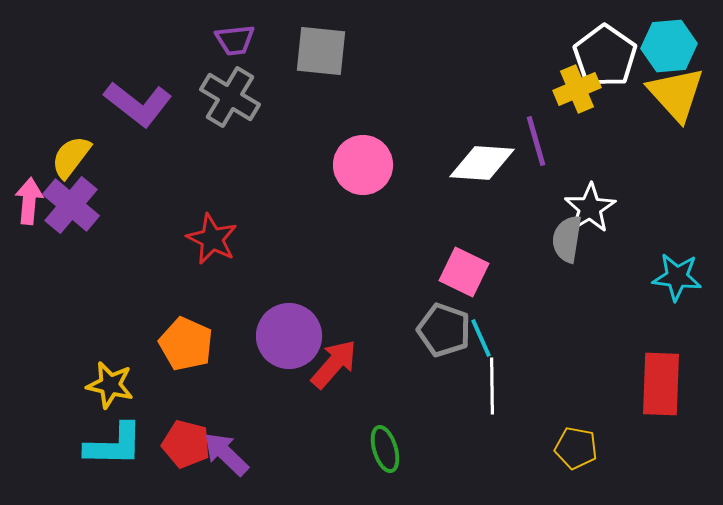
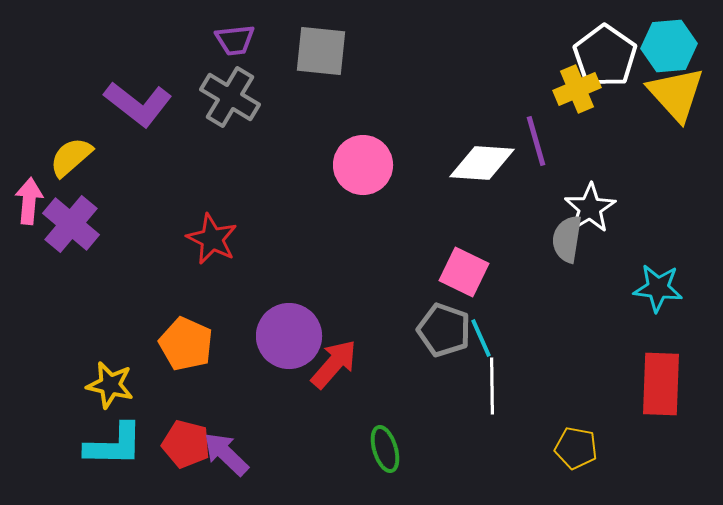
yellow semicircle: rotated 12 degrees clockwise
purple cross: moved 19 px down
cyan star: moved 19 px left, 11 px down
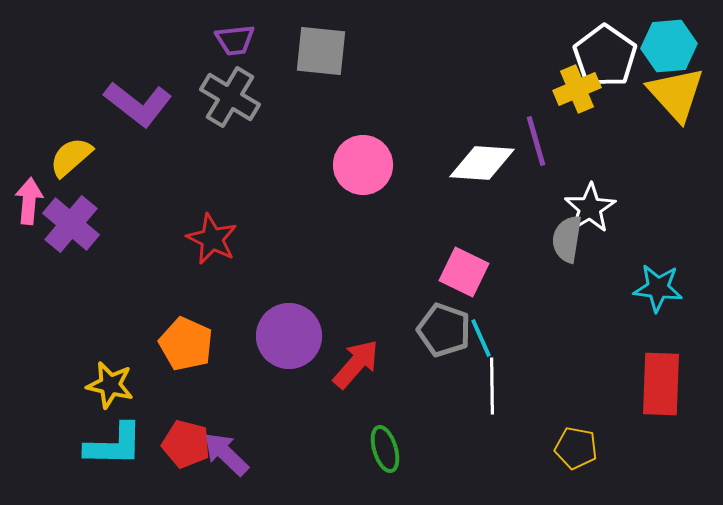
red arrow: moved 22 px right
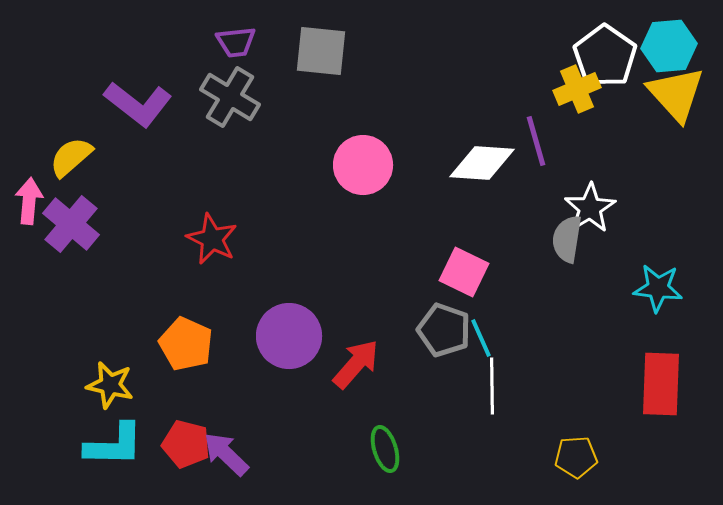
purple trapezoid: moved 1 px right, 2 px down
yellow pentagon: moved 9 px down; rotated 15 degrees counterclockwise
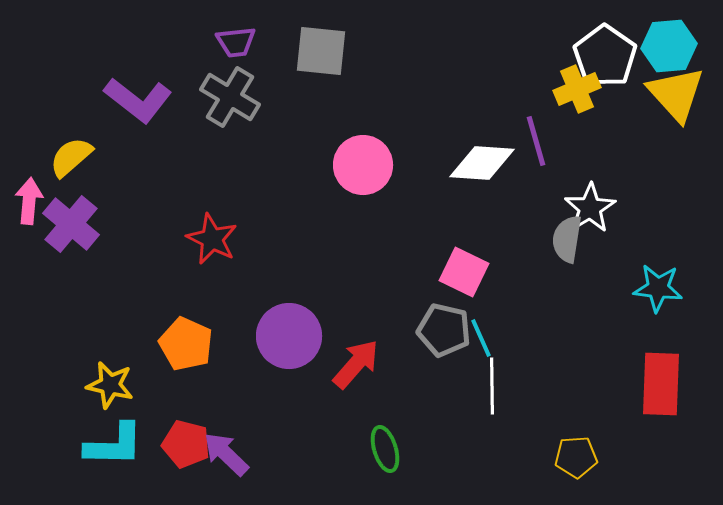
purple L-shape: moved 4 px up
gray pentagon: rotated 6 degrees counterclockwise
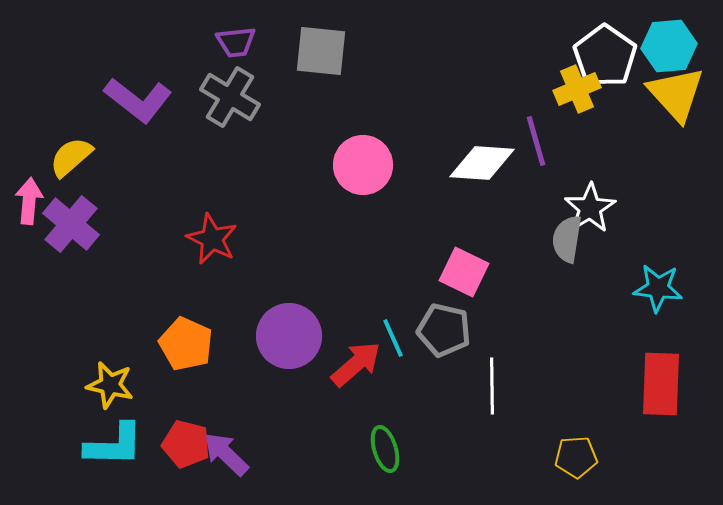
cyan line: moved 88 px left
red arrow: rotated 8 degrees clockwise
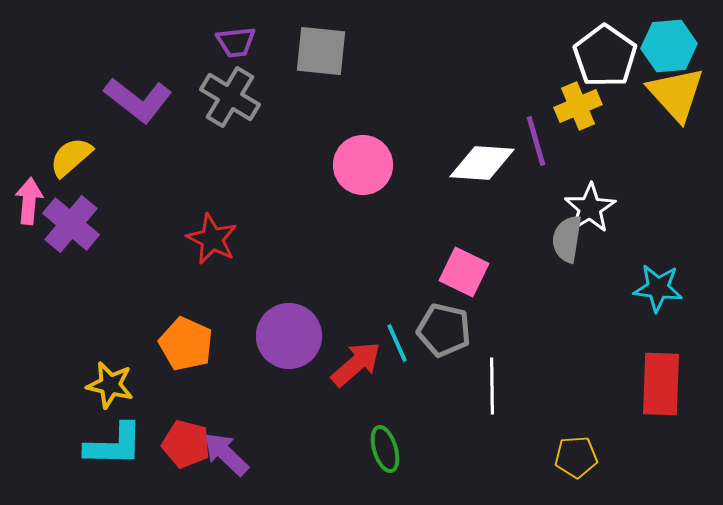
yellow cross: moved 1 px right, 17 px down
cyan line: moved 4 px right, 5 px down
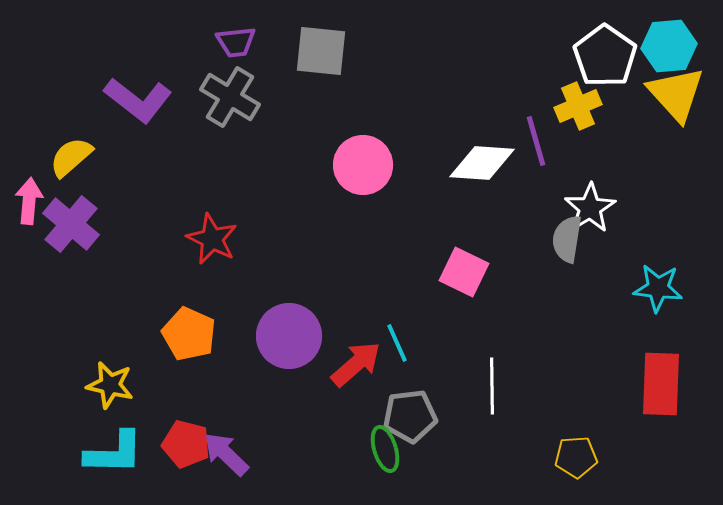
gray pentagon: moved 34 px left, 86 px down; rotated 20 degrees counterclockwise
orange pentagon: moved 3 px right, 10 px up
cyan L-shape: moved 8 px down
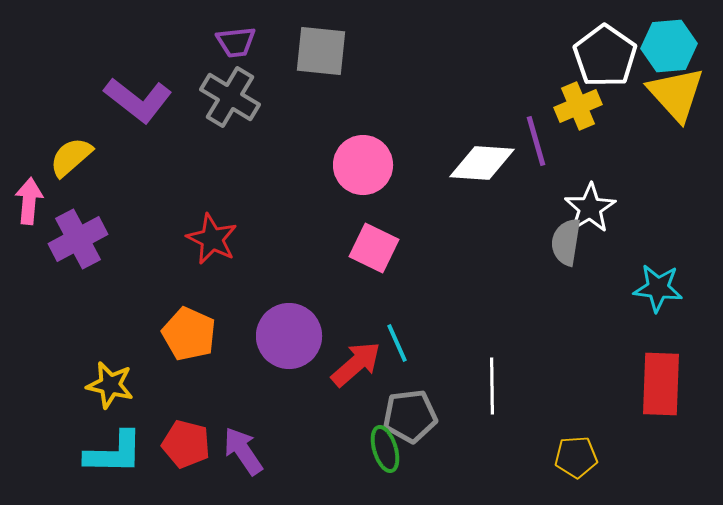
purple cross: moved 7 px right, 15 px down; rotated 22 degrees clockwise
gray semicircle: moved 1 px left, 3 px down
pink square: moved 90 px left, 24 px up
purple arrow: moved 17 px right, 3 px up; rotated 12 degrees clockwise
